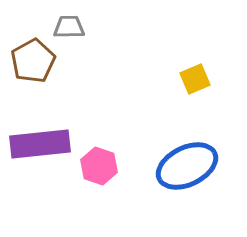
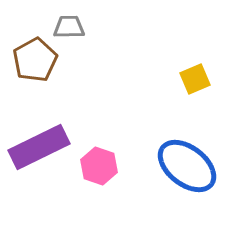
brown pentagon: moved 2 px right, 1 px up
purple rectangle: moved 1 px left, 3 px down; rotated 20 degrees counterclockwise
blue ellipse: rotated 64 degrees clockwise
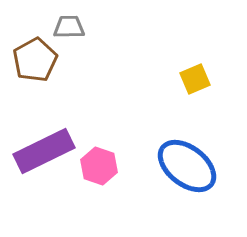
purple rectangle: moved 5 px right, 4 px down
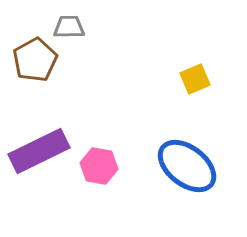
purple rectangle: moved 5 px left
pink hexagon: rotated 9 degrees counterclockwise
